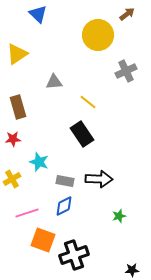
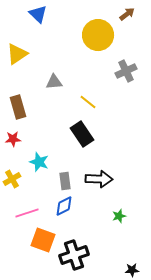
gray rectangle: rotated 72 degrees clockwise
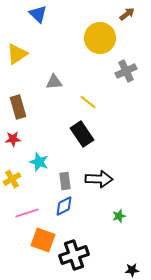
yellow circle: moved 2 px right, 3 px down
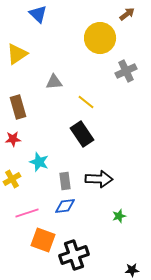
yellow line: moved 2 px left
blue diamond: moved 1 px right; rotated 20 degrees clockwise
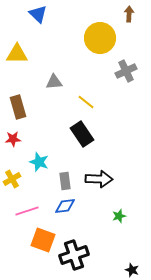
brown arrow: moved 2 px right; rotated 49 degrees counterclockwise
yellow triangle: rotated 35 degrees clockwise
pink line: moved 2 px up
black star: rotated 24 degrees clockwise
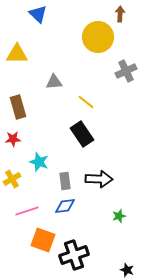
brown arrow: moved 9 px left
yellow circle: moved 2 px left, 1 px up
black star: moved 5 px left
